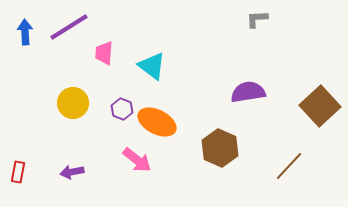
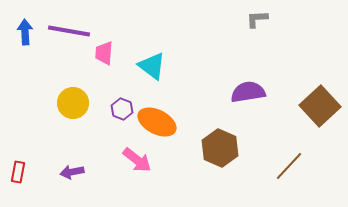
purple line: moved 4 px down; rotated 42 degrees clockwise
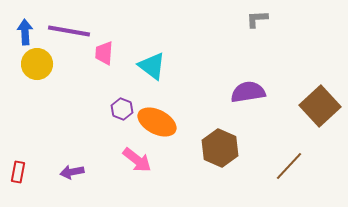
yellow circle: moved 36 px left, 39 px up
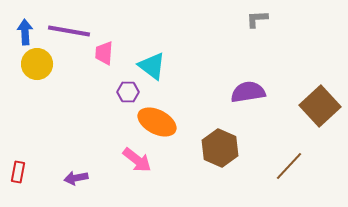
purple hexagon: moved 6 px right, 17 px up; rotated 20 degrees counterclockwise
purple arrow: moved 4 px right, 6 px down
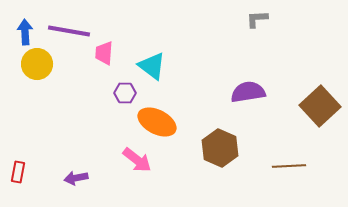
purple hexagon: moved 3 px left, 1 px down
brown line: rotated 44 degrees clockwise
